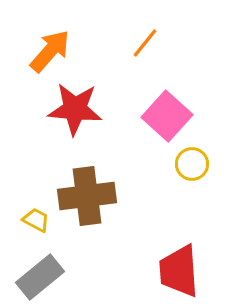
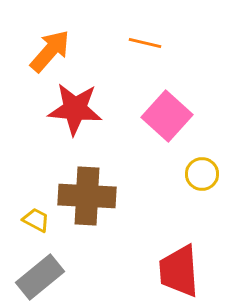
orange line: rotated 64 degrees clockwise
yellow circle: moved 10 px right, 10 px down
brown cross: rotated 10 degrees clockwise
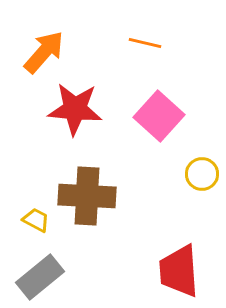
orange arrow: moved 6 px left, 1 px down
pink square: moved 8 px left
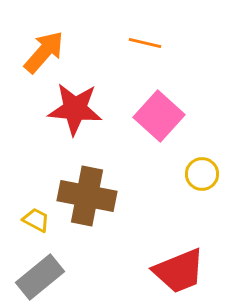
brown cross: rotated 8 degrees clockwise
red trapezoid: rotated 108 degrees counterclockwise
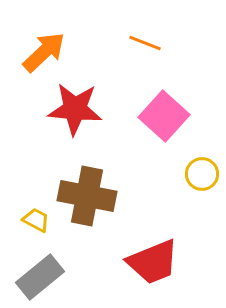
orange line: rotated 8 degrees clockwise
orange arrow: rotated 6 degrees clockwise
pink square: moved 5 px right
red trapezoid: moved 26 px left, 9 px up
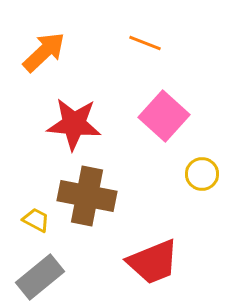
red star: moved 1 px left, 15 px down
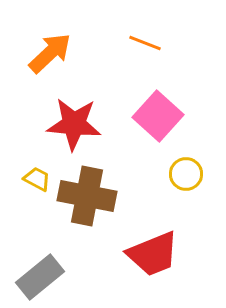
orange arrow: moved 6 px right, 1 px down
pink square: moved 6 px left
yellow circle: moved 16 px left
yellow trapezoid: moved 1 px right, 41 px up
red trapezoid: moved 8 px up
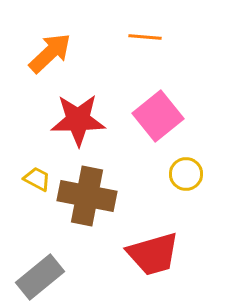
orange line: moved 6 px up; rotated 16 degrees counterclockwise
pink square: rotated 9 degrees clockwise
red star: moved 4 px right, 4 px up; rotated 6 degrees counterclockwise
red trapezoid: rotated 6 degrees clockwise
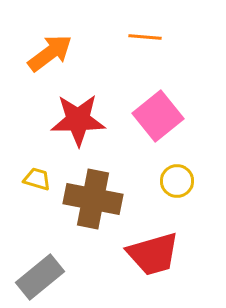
orange arrow: rotated 6 degrees clockwise
yellow circle: moved 9 px left, 7 px down
yellow trapezoid: rotated 12 degrees counterclockwise
brown cross: moved 6 px right, 3 px down
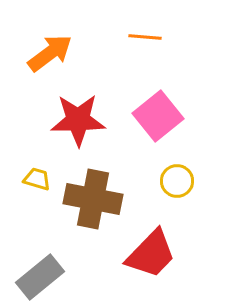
red trapezoid: moved 2 px left; rotated 30 degrees counterclockwise
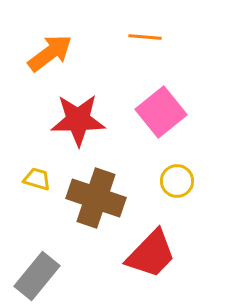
pink square: moved 3 px right, 4 px up
brown cross: moved 3 px right, 1 px up; rotated 8 degrees clockwise
gray rectangle: moved 3 px left, 1 px up; rotated 12 degrees counterclockwise
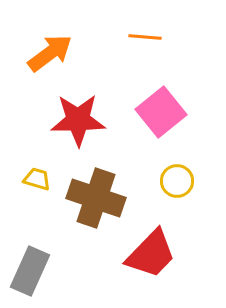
gray rectangle: moved 7 px left, 5 px up; rotated 15 degrees counterclockwise
